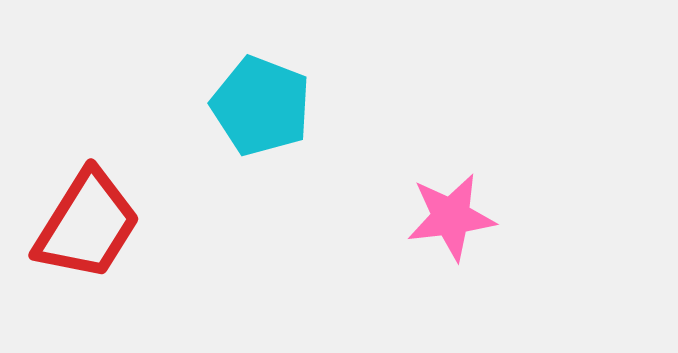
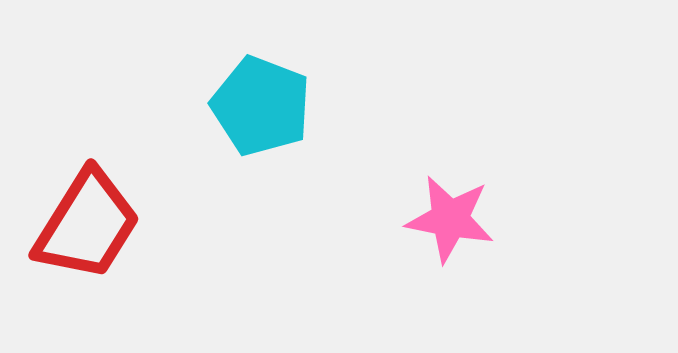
pink star: moved 1 px left, 2 px down; rotated 18 degrees clockwise
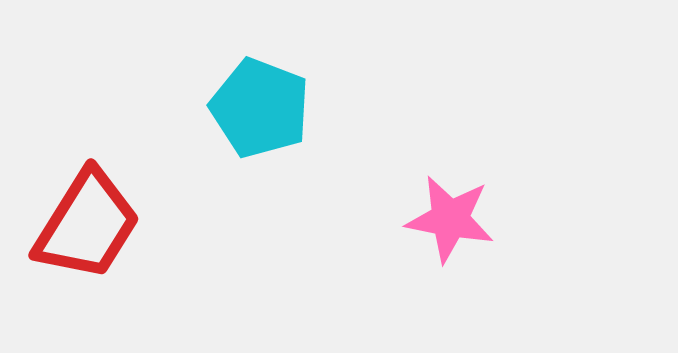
cyan pentagon: moved 1 px left, 2 px down
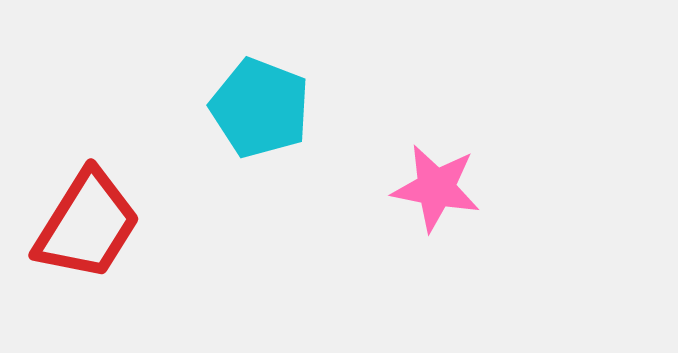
pink star: moved 14 px left, 31 px up
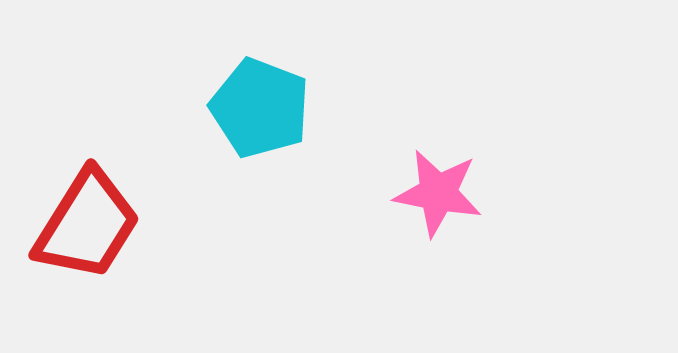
pink star: moved 2 px right, 5 px down
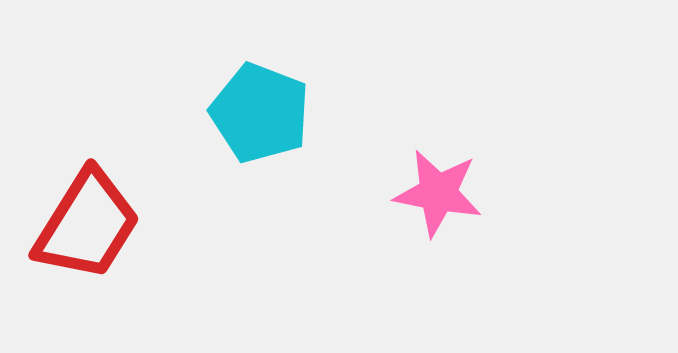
cyan pentagon: moved 5 px down
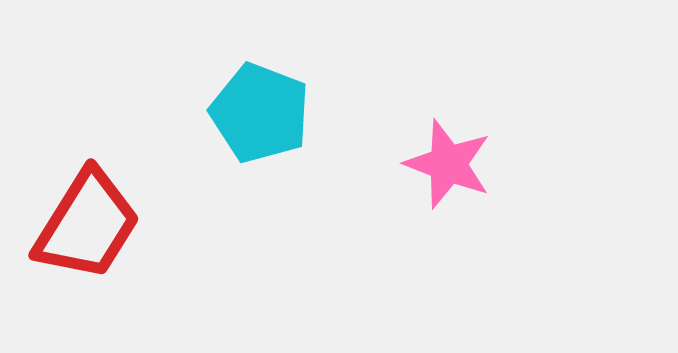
pink star: moved 10 px right, 29 px up; rotated 10 degrees clockwise
